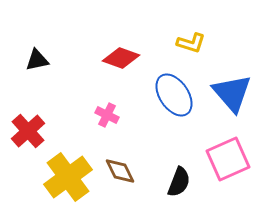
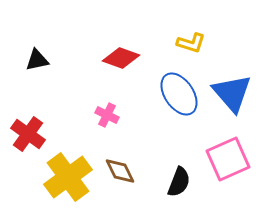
blue ellipse: moved 5 px right, 1 px up
red cross: moved 3 px down; rotated 12 degrees counterclockwise
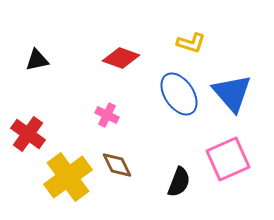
brown diamond: moved 3 px left, 6 px up
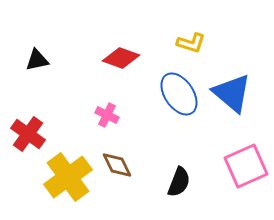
blue triangle: rotated 9 degrees counterclockwise
pink square: moved 18 px right, 7 px down
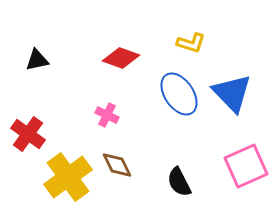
blue triangle: rotated 6 degrees clockwise
black semicircle: rotated 132 degrees clockwise
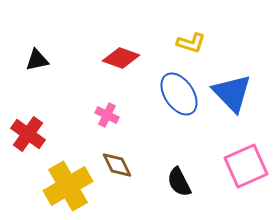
yellow cross: moved 9 px down; rotated 6 degrees clockwise
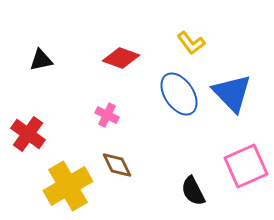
yellow L-shape: rotated 36 degrees clockwise
black triangle: moved 4 px right
black semicircle: moved 14 px right, 9 px down
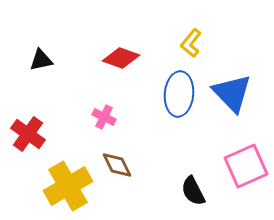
yellow L-shape: rotated 76 degrees clockwise
blue ellipse: rotated 39 degrees clockwise
pink cross: moved 3 px left, 2 px down
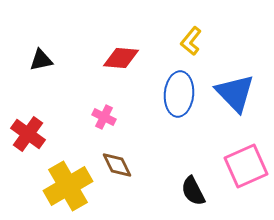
yellow L-shape: moved 2 px up
red diamond: rotated 15 degrees counterclockwise
blue triangle: moved 3 px right
